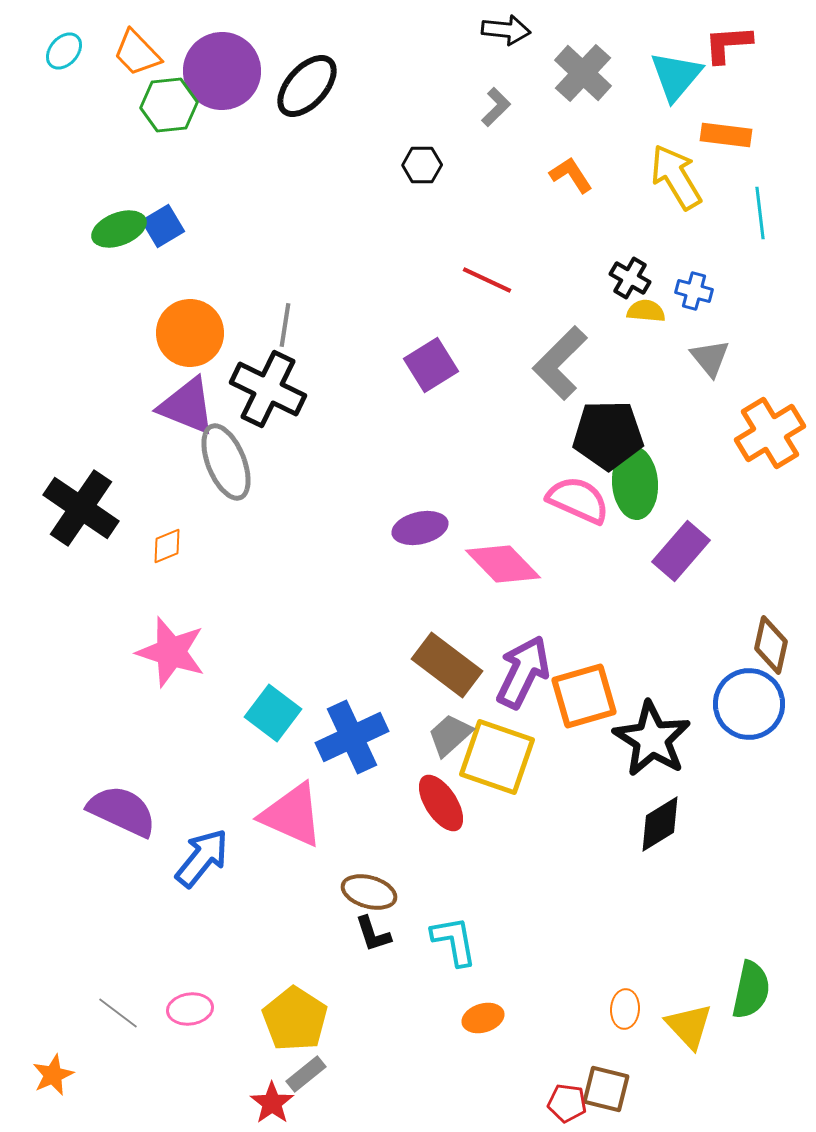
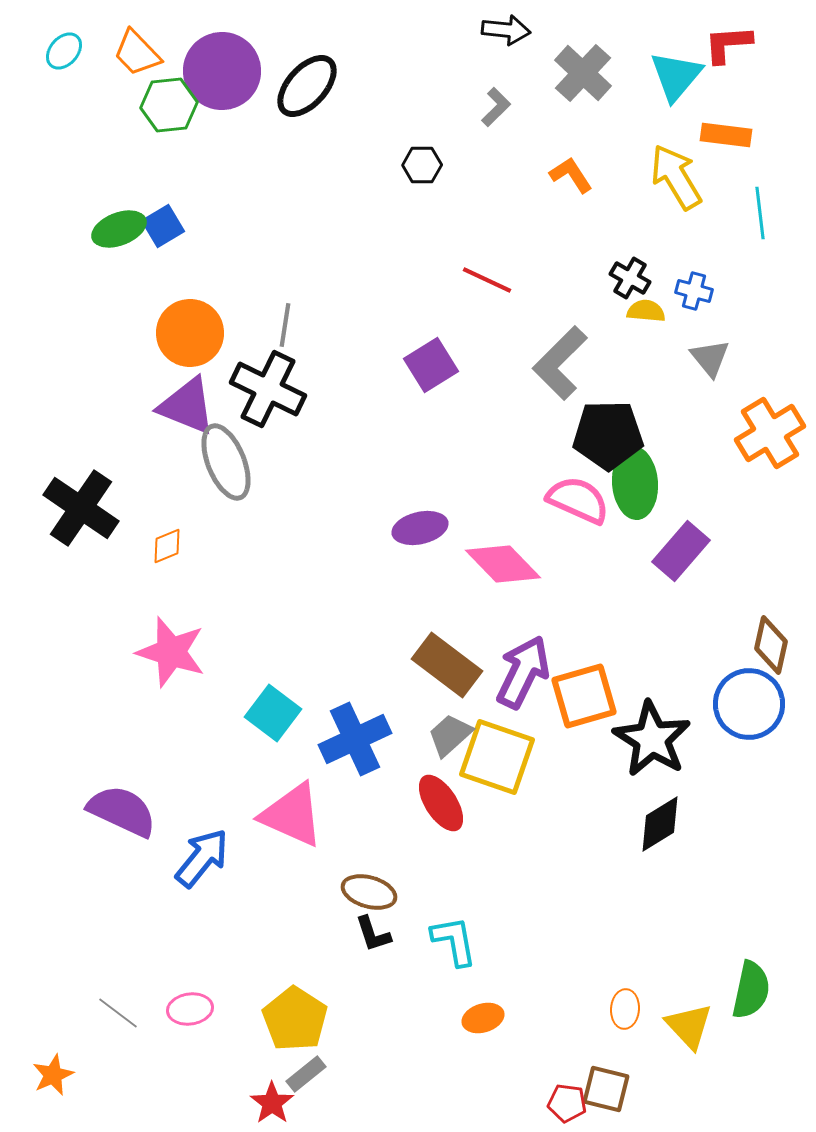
blue cross at (352, 737): moved 3 px right, 2 px down
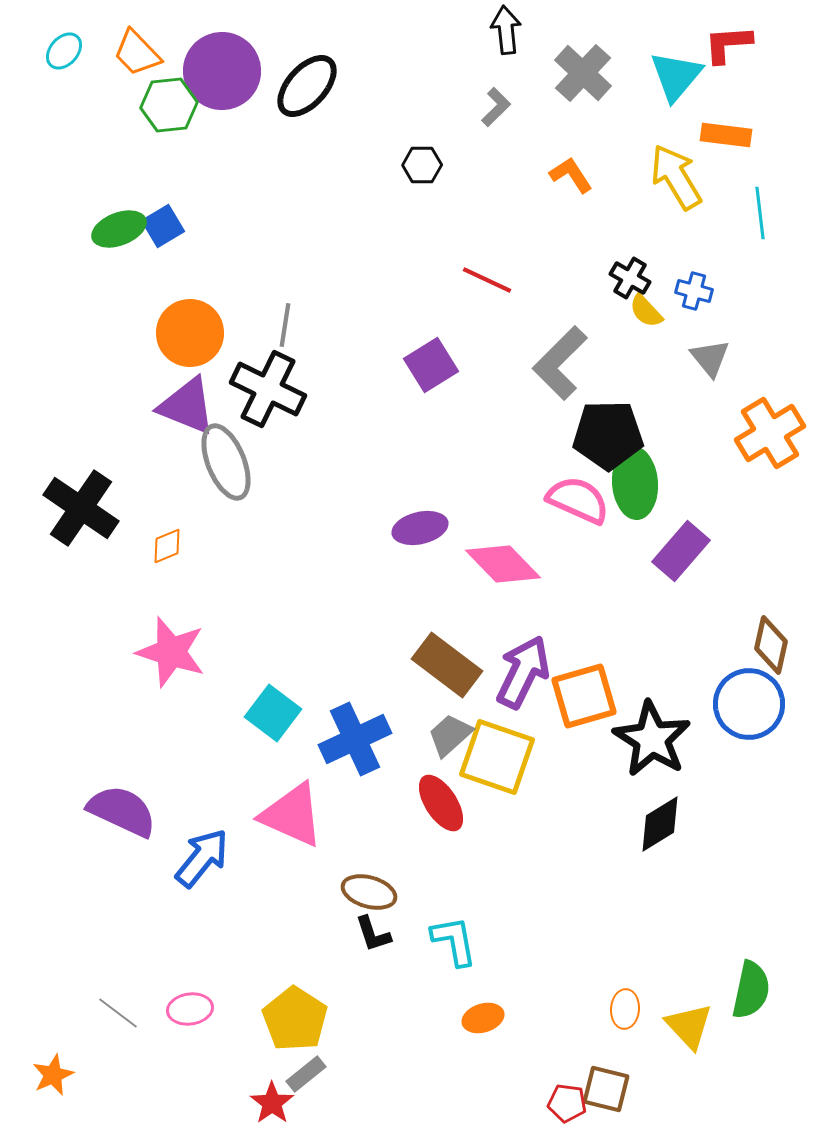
black arrow at (506, 30): rotated 102 degrees counterclockwise
yellow semicircle at (646, 311): rotated 138 degrees counterclockwise
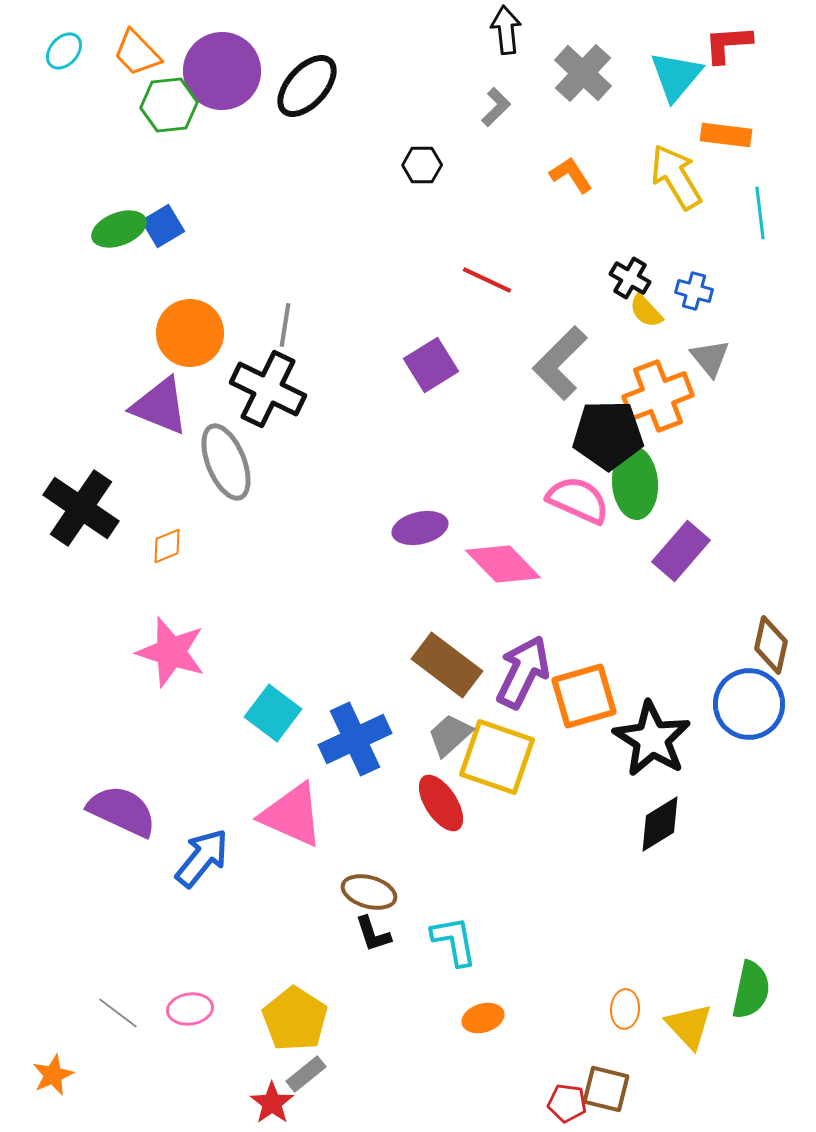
purple triangle at (187, 406): moved 27 px left
orange cross at (770, 433): moved 112 px left, 37 px up; rotated 10 degrees clockwise
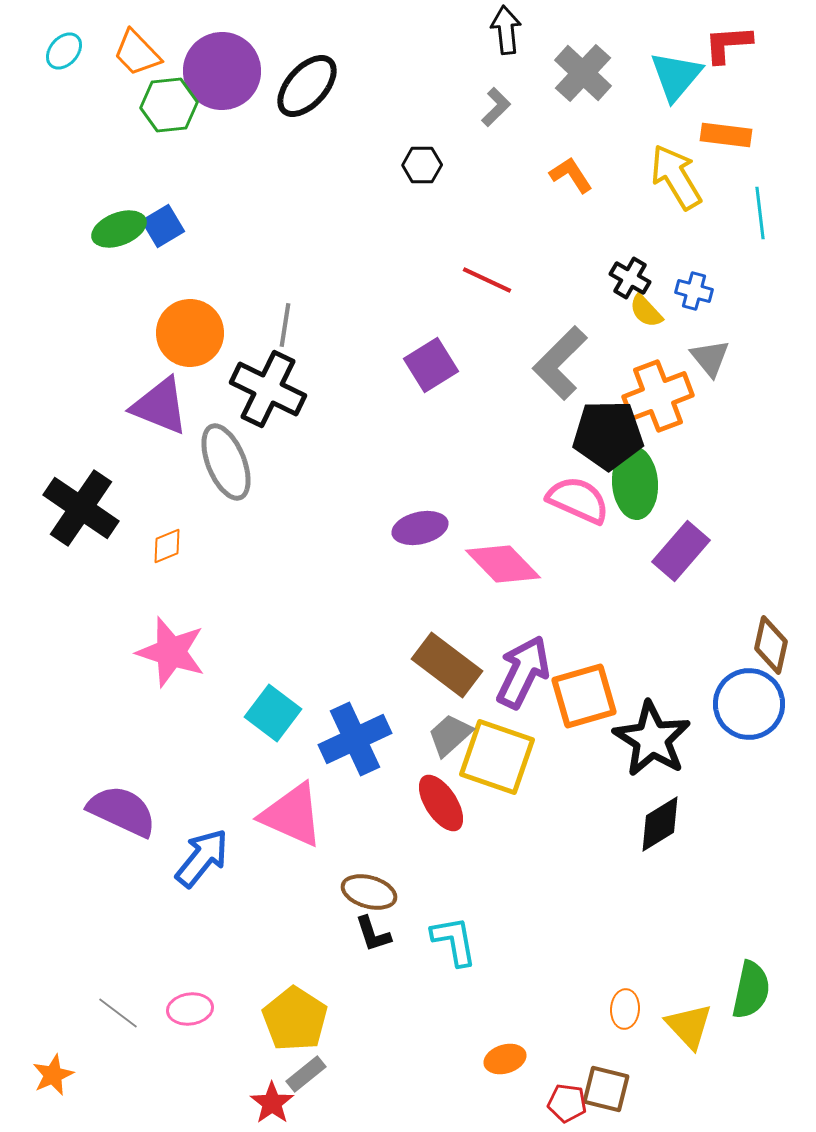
orange ellipse at (483, 1018): moved 22 px right, 41 px down
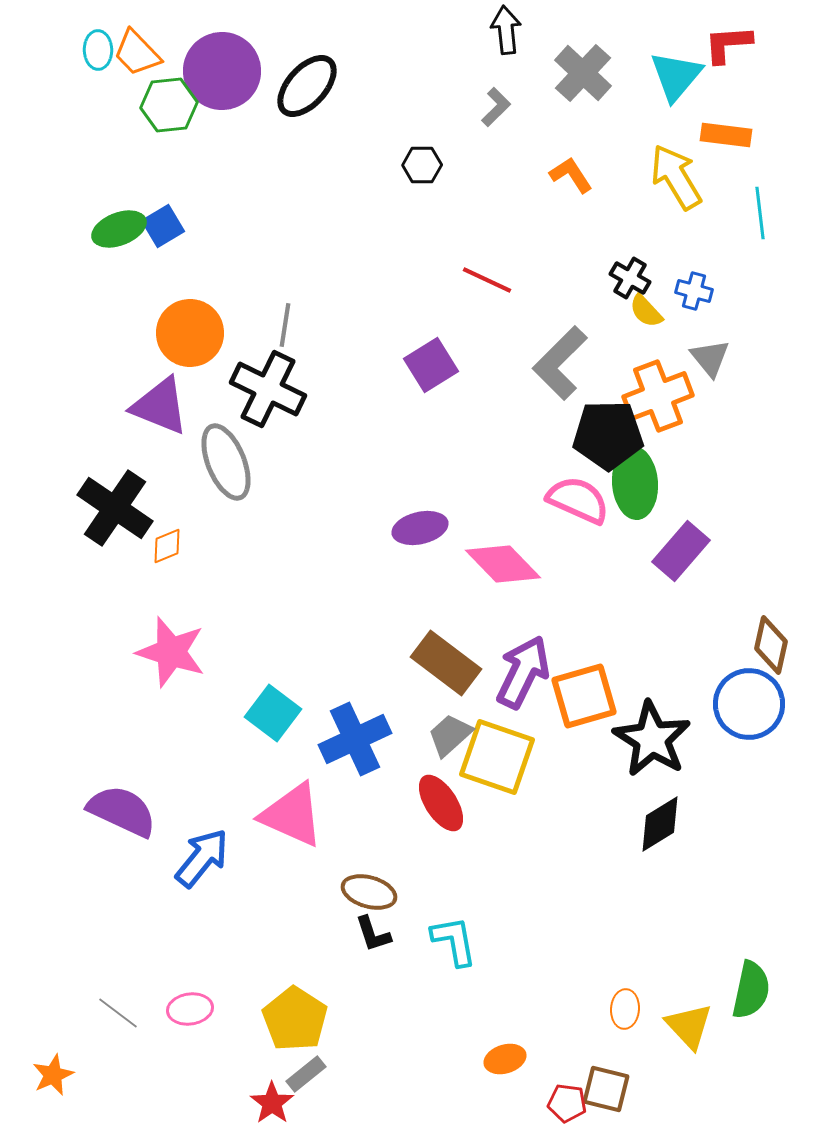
cyan ellipse at (64, 51): moved 34 px right, 1 px up; rotated 42 degrees counterclockwise
black cross at (81, 508): moved 34 px right
brown rectangle at (447, 665): moved 1 px left, 2 px up
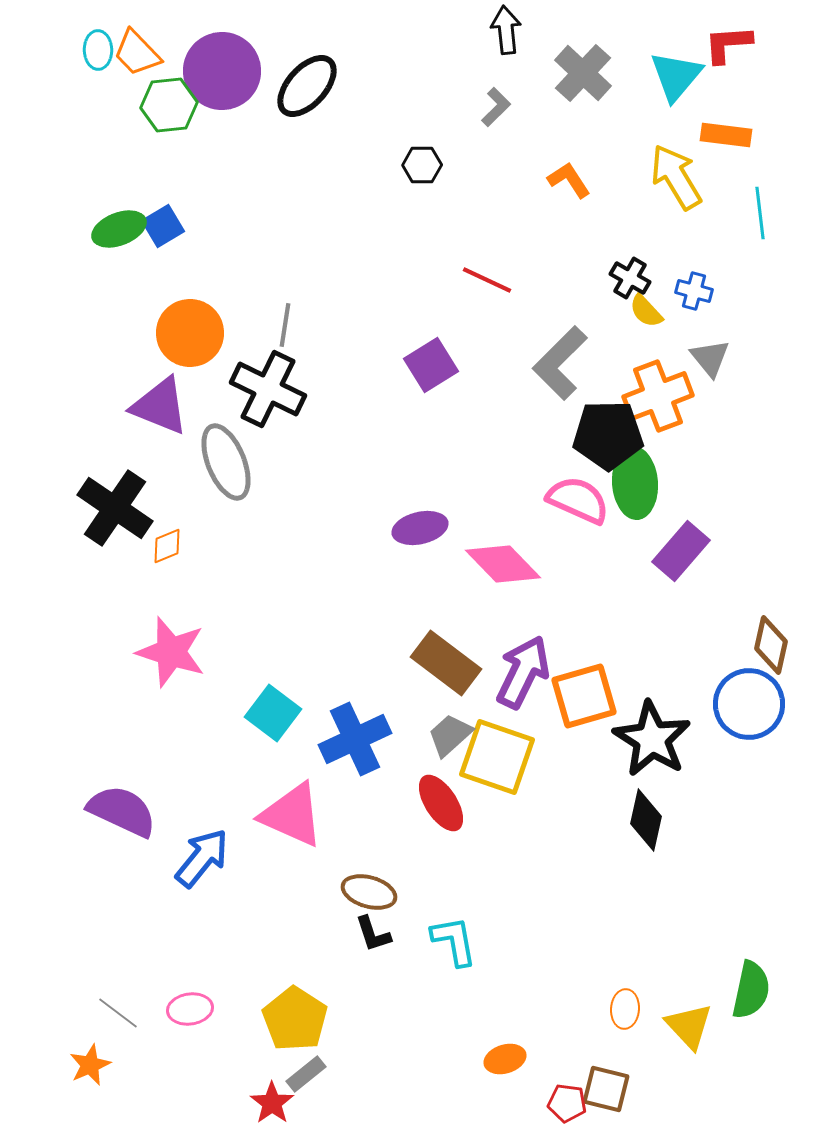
orange L-shape at (571, 175): moved 2 px left, 5 px down
black diamond at (660, 824): moved 14 px left, 4 px up; rotated 46 degrees counterclockwise
orange star at (53, 1075): moved 37 px right, 10 px up
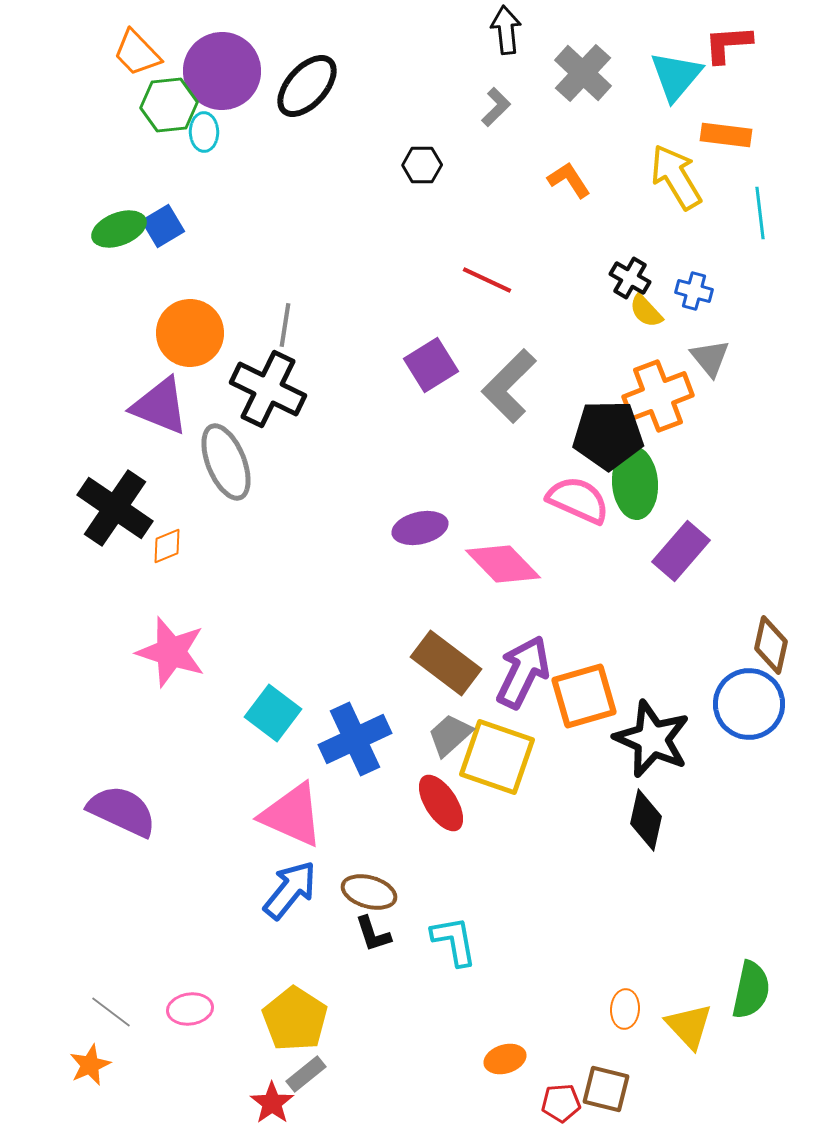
cyan ellipse at (98, 50): moved 106 px right, 82 px down
gray L-shape at (560, 363): moved 51 px left, 23 px down
black star at (652, 739): rotated 8 degrees counterclockwise
blue arrow at (202, 858): moved 88 px right, 32 px down
gray line at (118, 1013): moved 7 px left, 1 px up
red pentagon at (567, 1103): moved 6 px left; rotated 12 degrees counterclockwise
